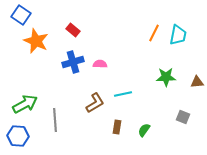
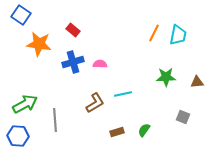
orange star: moved 3 px right, 3 px down; rotated 15 degrees counterclockwise
brown rectangle: moved 5 px down; rotated 64 degrees clockwise
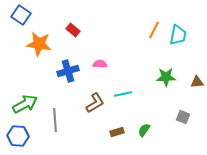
orange line: moved 3 px up
blue cross: moved 5 px left, 9 px down
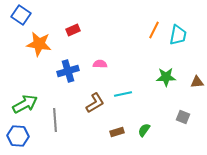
red rectangle: rotated 64 degrees counterclockwise
